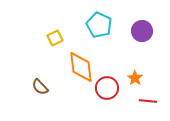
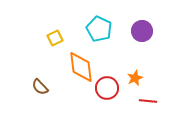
cyan pentagon: moved 4 px down
orange star: rotated 14 degrees clockwise
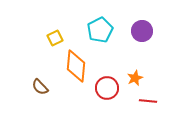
cyan pentagon: moved 1 px right, 1 px down; rotated 20 degrees clockwise
orange diamond: moved 5 px left, 1 px up; rotated 12 degrees clockwise
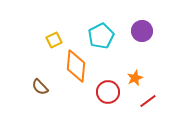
cyan pentagon: moved 1 px right, 6 px down
yellow square: moved 1 px left, 2 px down
red circle: moved 1 px right, 4 px down
red line: rotated 42 degrees counterclockwise
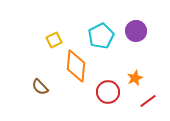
purple circle: moved 6 px left
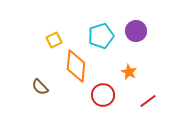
cyan pentagon: rotated 10 degrees clockwise
orange star: moved 6 px left, 6 px up; rotated 21 degrees counterclockwise
red circle: moved 5 px left, 3 px down
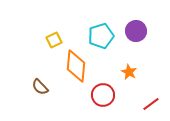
red line: moved 3 px right, 3 px down
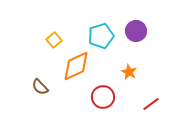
yellow square: rotated 14 degrees counterclockwise
orange diamond: rotated 60 degrees clockwise
red circle: moved 2 px down
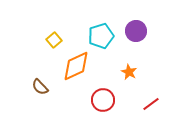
red circle: moved 3 px down
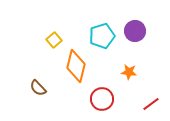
purple circle: moved 1 px left
cyan pentagon: moved 1 px right
orange diamond: rotated 52 degrees counterclockwise
orange star: rotated 21 degrees counterclockwise
brown semicircle: moved 2 px left, 1 px down
red circle: moved 1 px left, 1 px up
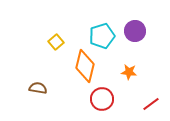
yellow square: moved 2 px right, 2 px down
orange diamond: moved 9 px right
brown semicircle: rotated 144 degrees clockwise
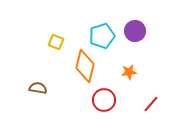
yellow square: rotated 28 degrees counterclockwise
orange star: rotated 14 degrees counterclockwise
red circle: moved 2 px right, 1 px down
red line: rotated 12 degrees counterclockwise
